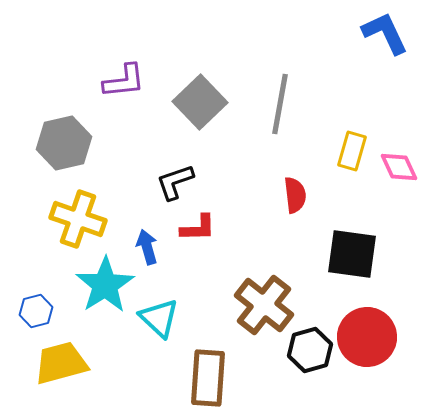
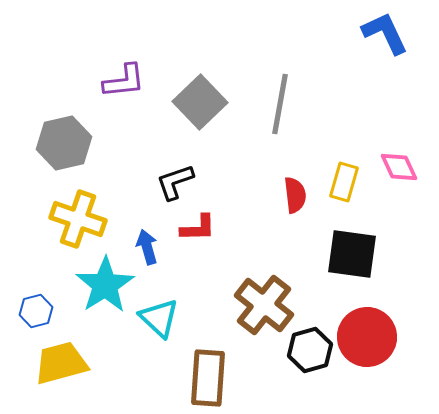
yellow rectangle: moved 8 px left, 31 px down
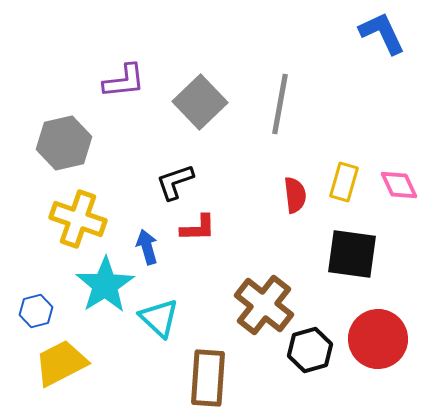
blue L-shape: moved 3 px left
pink diamond: moved 18 px down
red circle: moved 11 px right, 2 px down
yellow trapezoid: rotated 12 degrees counterclockwise
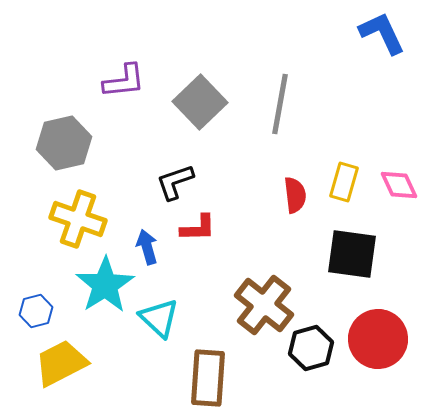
black hexagon: moved 1 px right, 2 px up
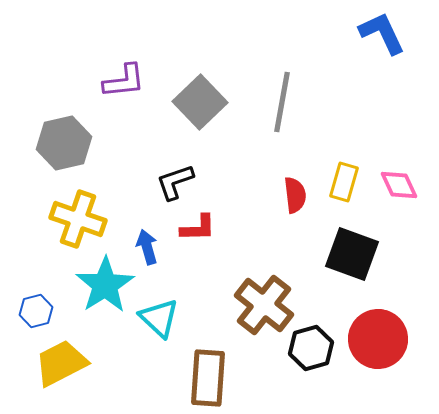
gray line: moved 2 px right, 2 px up
black square: rotated 12 degrees clockwise
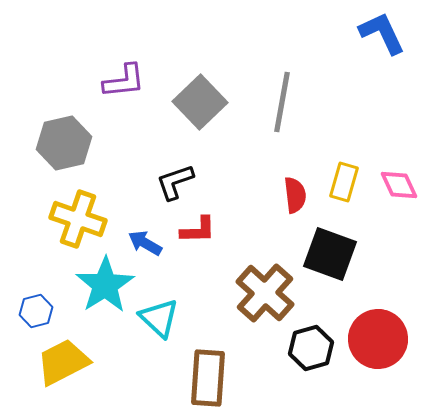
red L-shape: moved 2 px down
blue arrow: moved 2 px left, 4 px up; rotated 44 degrees counterclockwise
black square: moved 22 px left
brown cross: moved 1 px right, 12 px up; rotated 4 degrees clockwise
yellow trapezoid: moved 2 px right, 1 px up
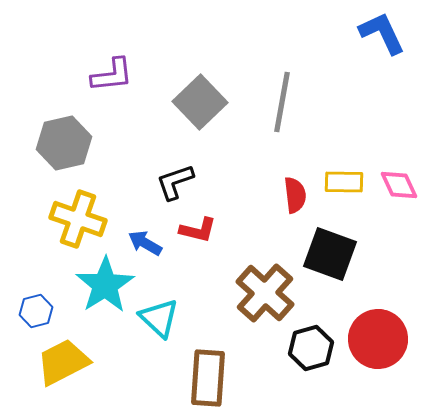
purple L-shape: moved 12 px left, 6 px up
yellow rectangle: rotated 75 degrees clockwise
red L-shape: rotated 15 degrees clockwise
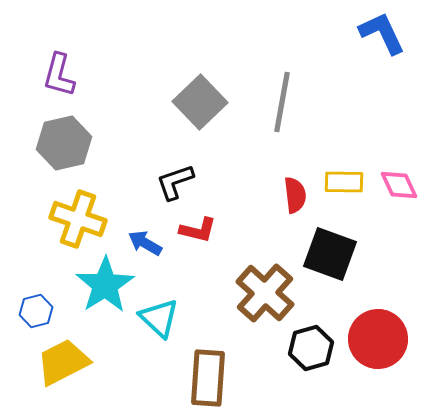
purple L-shape: moved 53 px left; rotated 111 degrees clockwise
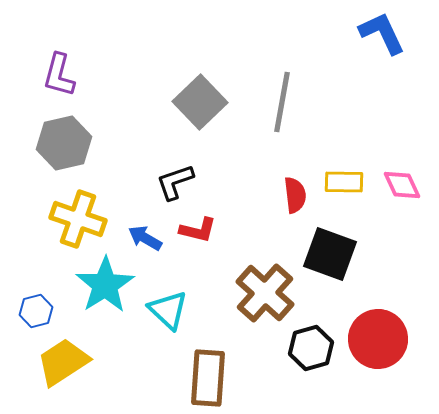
pink diamond: moved 3 px right
blue arrow: moved 5 px up
cyan triangle: moved 9 px right, 8 px up
yellow trapezoid: rotated 6 degrees counterclockwise
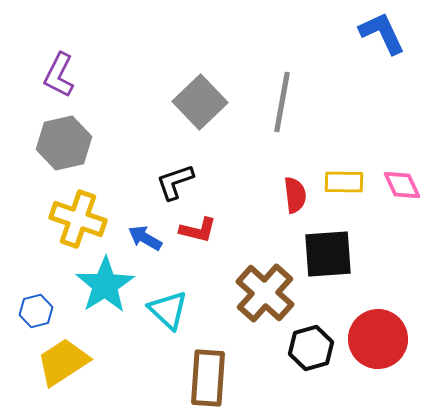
purple L-shape: rotated 12 degrees clockwise
black square: moved 2 px left; rotated 24 degrees counterclockwise
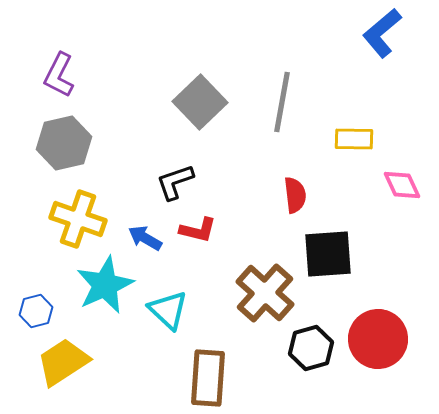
blue L-shape: rotated 105 degrees counterclockwise
yellow rectangle: moved 10 px right, 43 px up
cyan star: rotated 8 degrees clockwise
